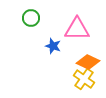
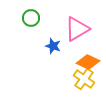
pink triangle: rotated 32 degrees counterclockwise
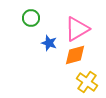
blue star: moved 4 px left, 3 px up
orange diamond: moved 13 px left, 7 px up; rotated 40 degrees counterclockwise
yellow cross: moved 3 px right, 3 px down
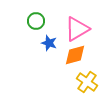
green circle: moved 5 px right, 3 px down
